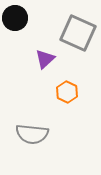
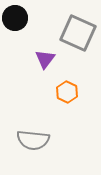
purple triangle: rotated 10 degrees counterclockwise
gray semicircle: moved 1 px right, 6 px down
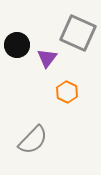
black circle: moved 2 px right, 27 px down
purple triangle: moved 2 px right, 1 px up
gray semicircle: rotated 52 degrees counterclockwise
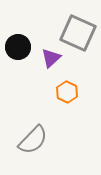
black circle: moved 1 px right, 2 px down
purple triangle: moved 4 px right; rotated 10 degrees clockwise
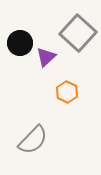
gray square: rotated 18 degrees clockwise
black circle: moved 2 px right, 4 px up
purple triangle: moved 5 px left, 1 px up
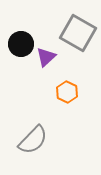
gray square: rotated 12 degrees counterclockwise
black circle: moved 1 px right, 1 px down
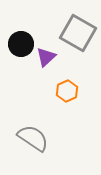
orange hexagon: moved 1 px up; rotated 10 degrees clockwise
gray semicircle: moved 2 px up; rotated 100 degrees counterclockwise
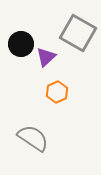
orange hexagon: moved 10 px left, 1 px down
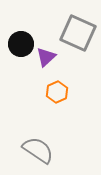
gray square: rotated 6 degrees counterclockwise
gray semicircle: moved 5 px right, 12 px down
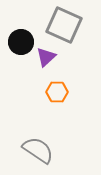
gray square: moved 14 px left, 8 px up
black circle: moved 2 px up
orange hexagon: rotated 25 degrees clockwise
